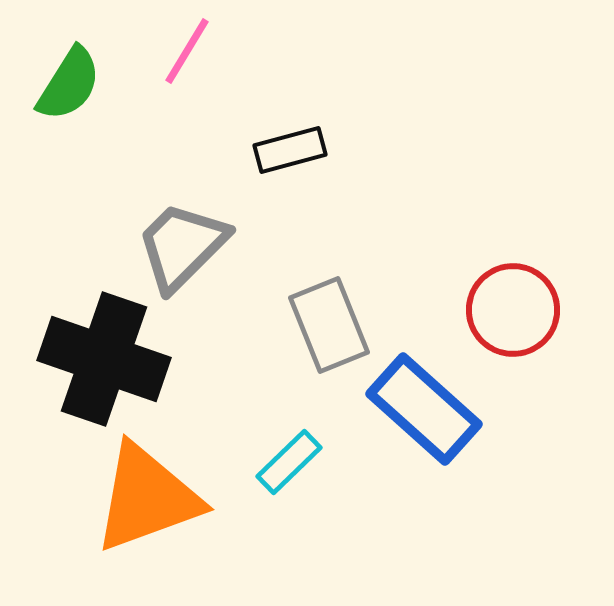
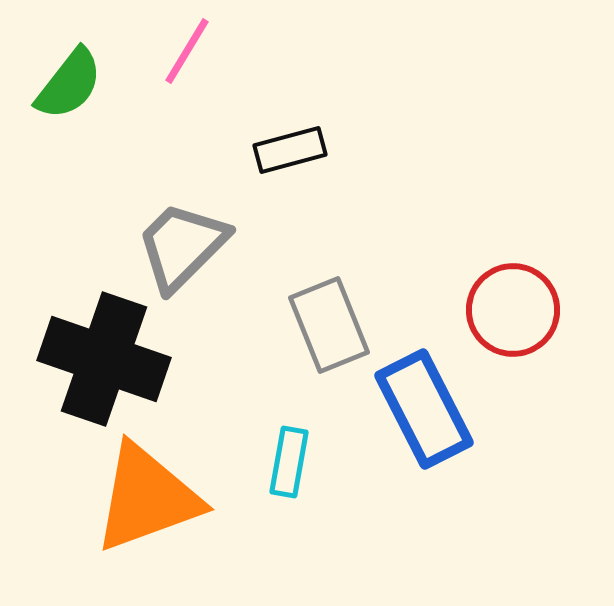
green semicircle: rotated 6 degrees clockwise
blue rectangle: rotated 21 degrees clockwise
cyan rectangle: rotated 36 degrees counterclockwise
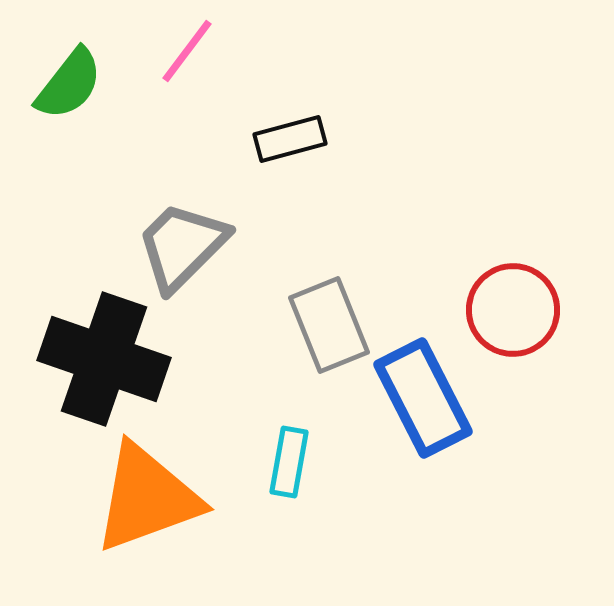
pink line: rotated 6 degrees clockwise
black rectangle: moved 11 px up
blue rectangle: moved 1 px left, 11 px up
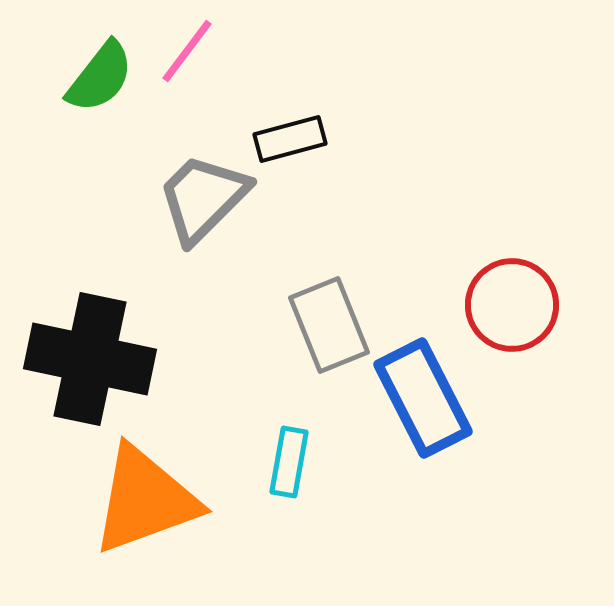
green semicircle: moved 31 px right, 7 px up
gray trapezoid: moved 21 px right, 48 px up
red circle: moved 1 px left, 5 px up
black cross: moved 14 px left; rotated 7 degrees counterclockwise
orange triangle: moved 2 px left, 2 px down
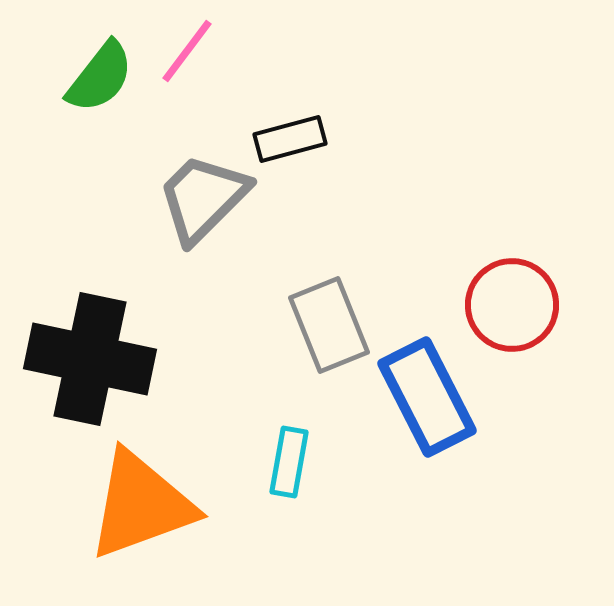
blue rectangle: moved 4 px right, 1 px up
orange triangle: moved 4 px left, 5 px down
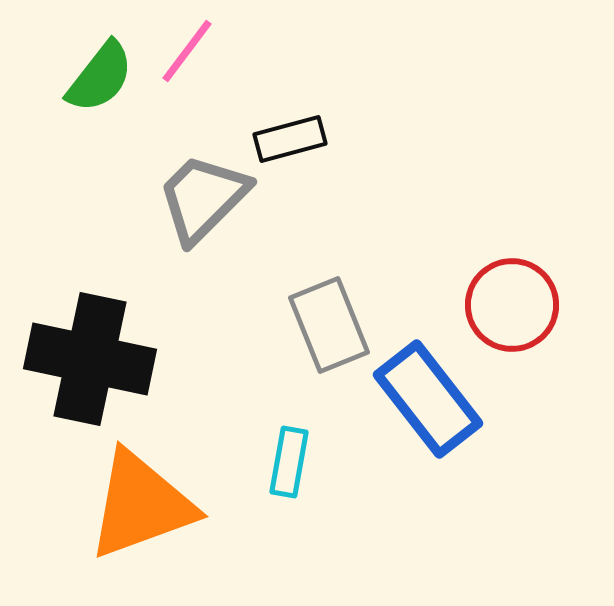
blue rectangle: moved 1 px right, 2 px down; rotated 11 degrees counterclockwise
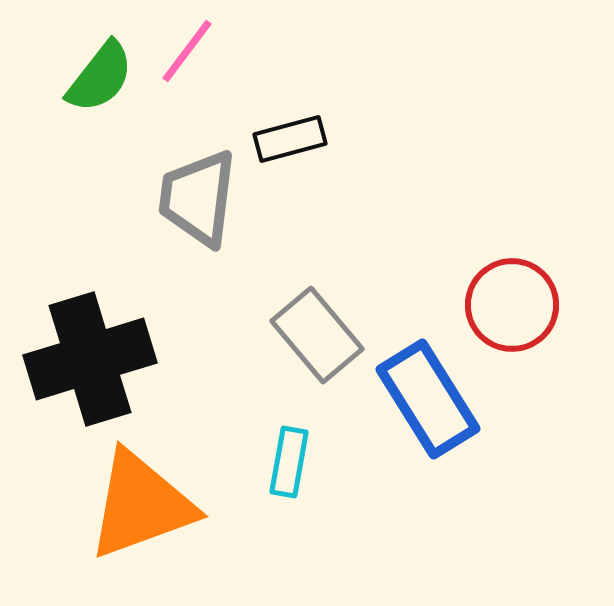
gray trapezoid: moved 5 px left; rotated 38 degrees counterclockwise
gray rectangle: moved 12 px left, 10 px down; rotated 18 degrees counterclockwise
black cross: rotated 29 degrees counterclockwise
blue rectangle: rotated 6 degrees clockwise
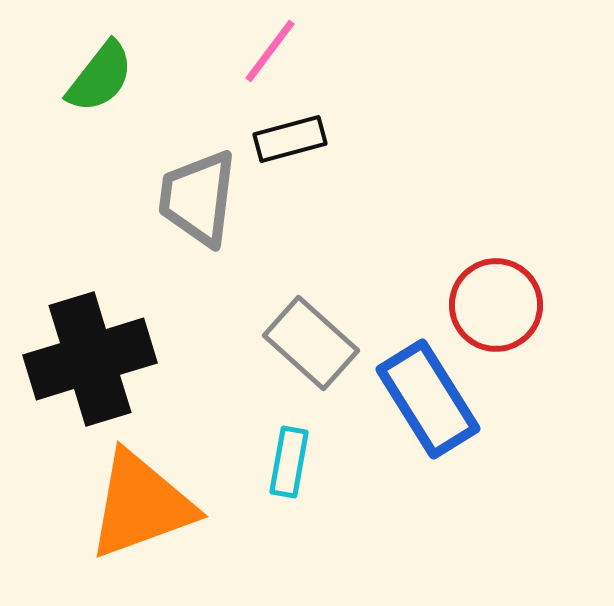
pink line: moved 83 px right
red circle: moved 16 px left
gray rectangle: moved 6 px left, 8 px down; rotated 8 degrees counterclockwise
